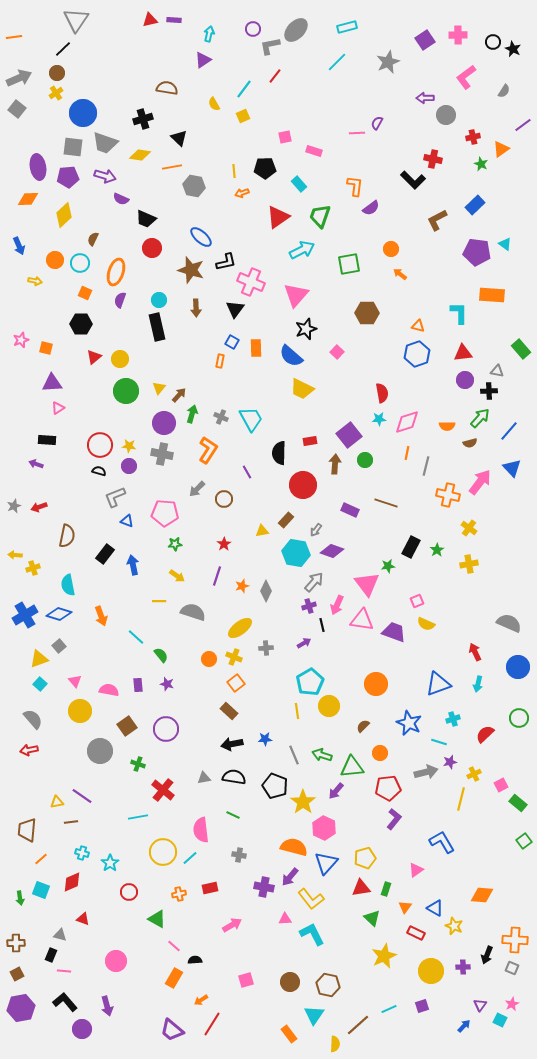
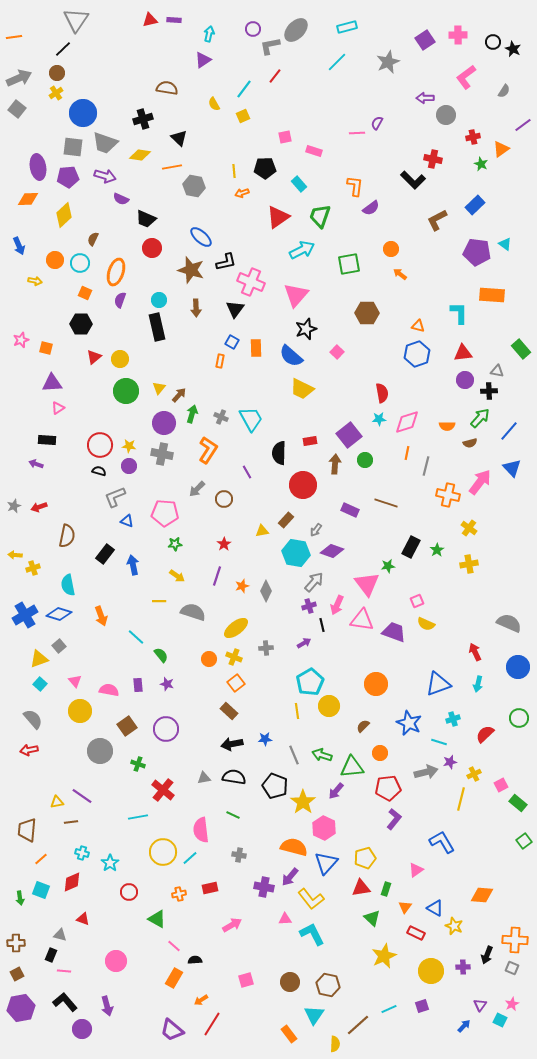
yellow ellipse at (240, 628): moved 4 px left
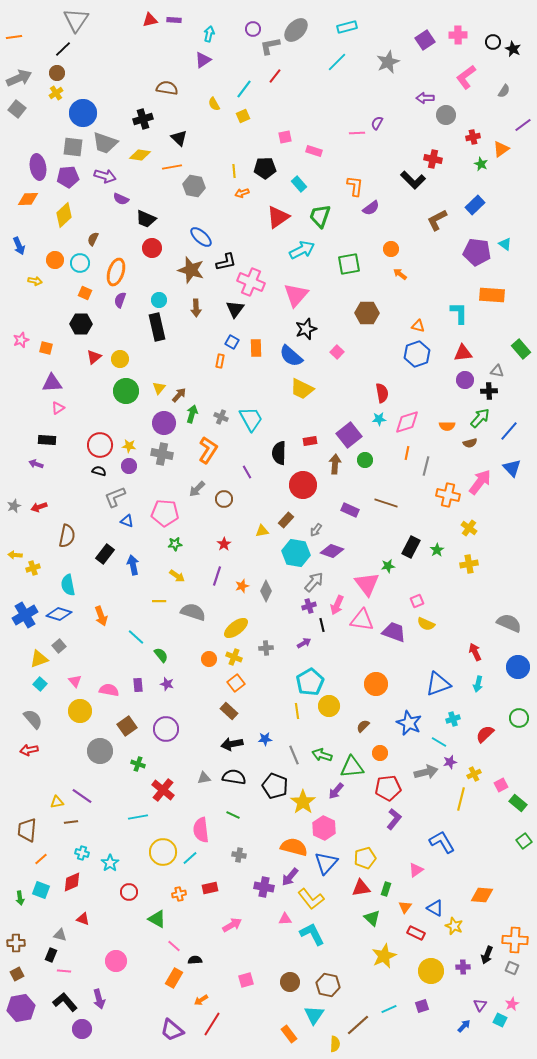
cyan line at (439, 742): rotated 14 degrees clockwise
purple arrow at (107, 1006): moved 8 px left, 7 px up
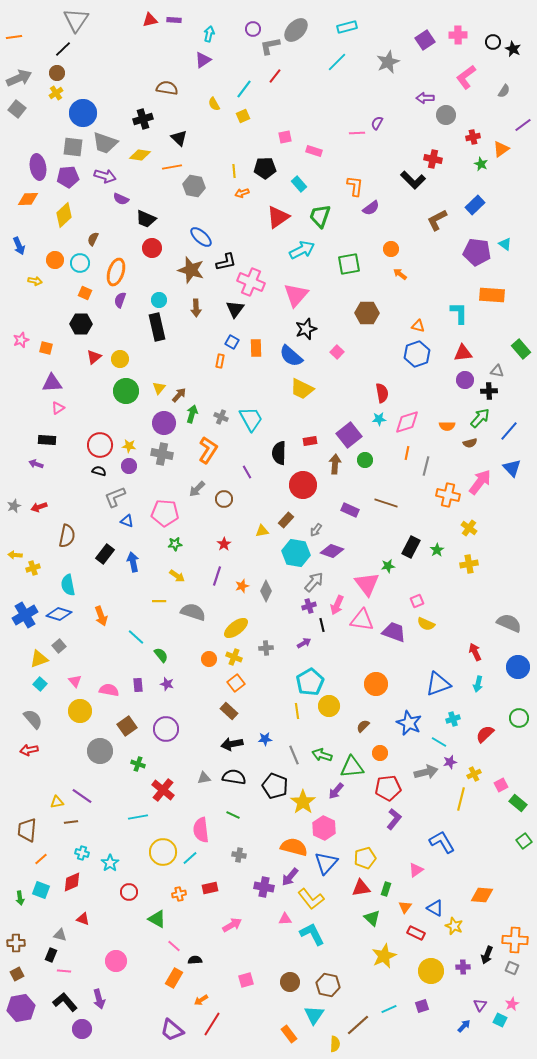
blue arrow at (133, 565): moved 3 px up
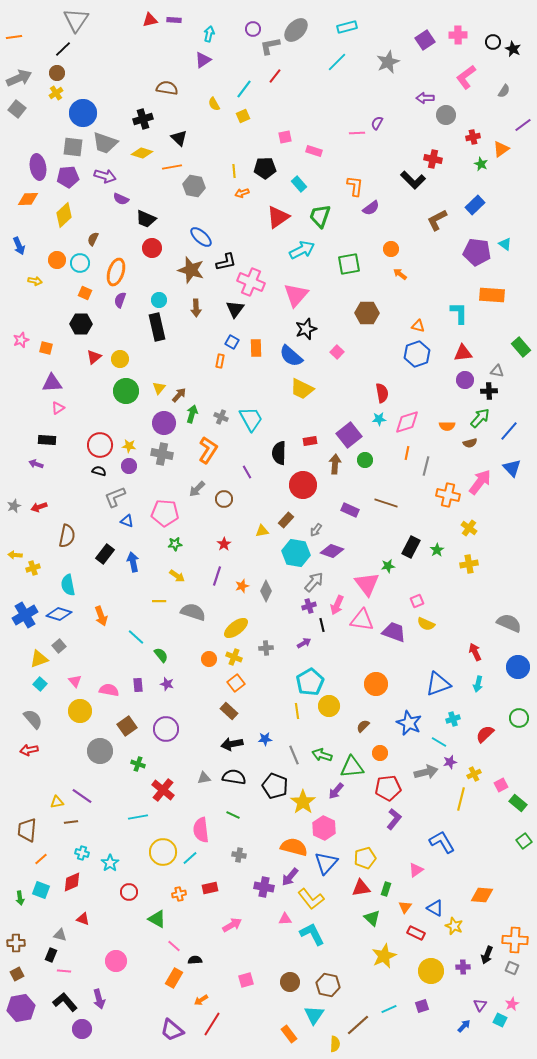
yellow diamond at (140, 155): moved 2 px right, 2 px up; rotated 10 degrees clockwise
orange circle at (55, 260): moved 2 px right
green rectangle at (521, 349): moved 2 px up
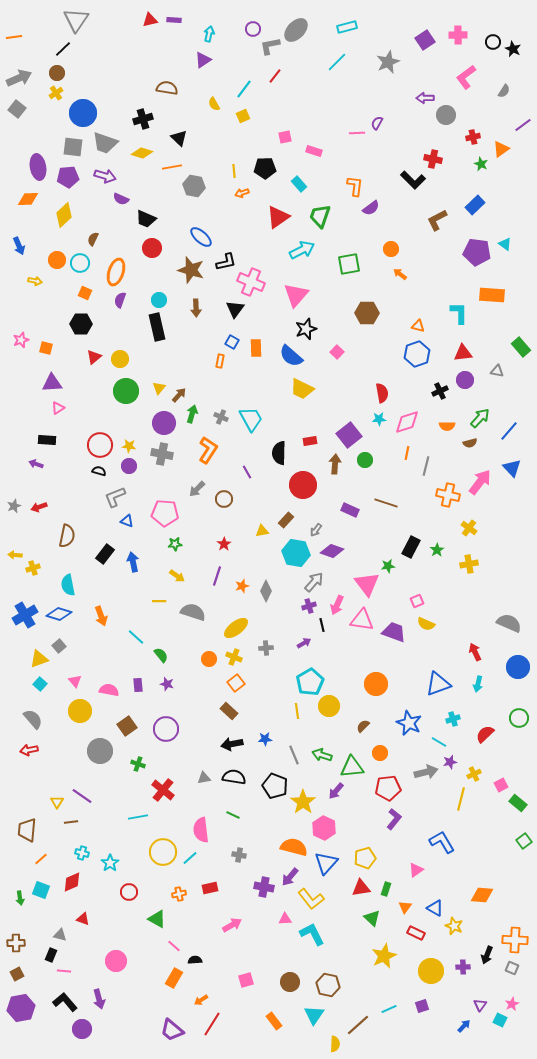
black cross at (489, 391): moved 49 px left; rotated 21 degrees counterclockwise
yellow triangle at (57, 802): rotated 48 degrees counterclockwise
orange rectangle at (289, 1034): moved 15 px left, 13 px up
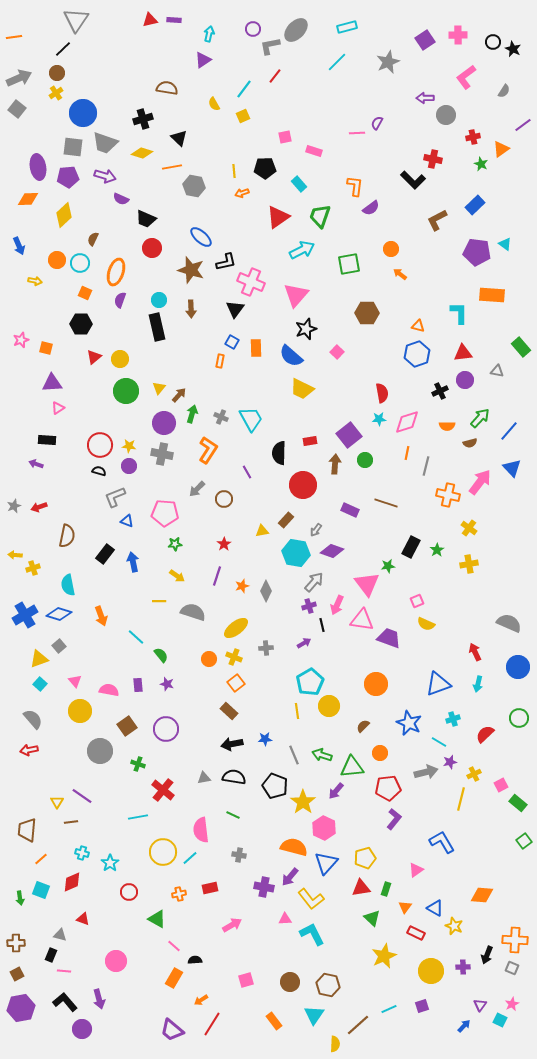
brown arrow at (196, 308): moved 5 px left, 1 px down
purple trapezoid at (394, 632): moved 5 px left, 6 px down
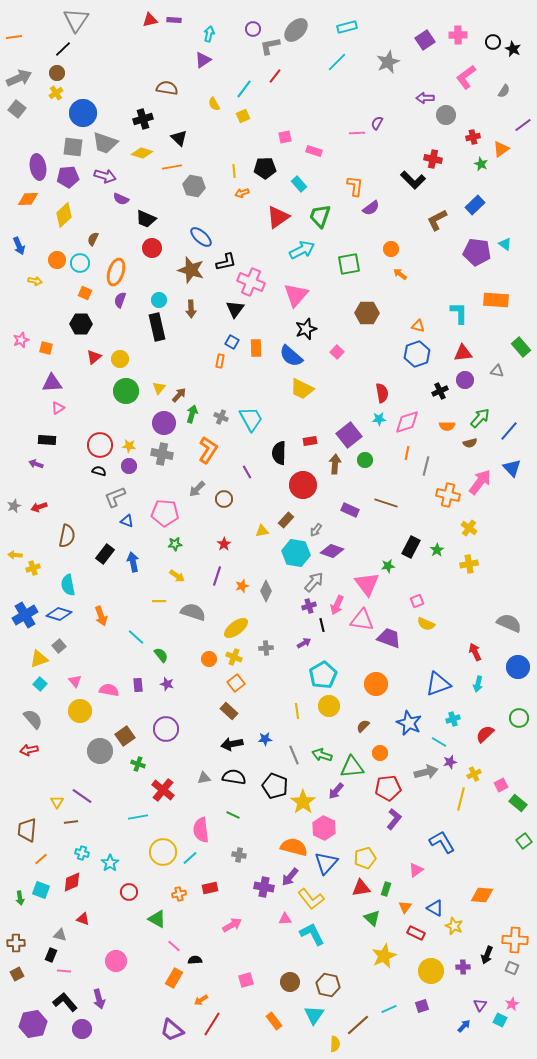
orange rectangle at (492, 295): moved 4 px right, 5 px down
cyan pentagon at (310, 682): moved 13 px right, 7 px up
brown square at (127, 726): moved 2 px left, 10 px down
purple hexagon at (21, 1008): moved 12 px right, 16 px down
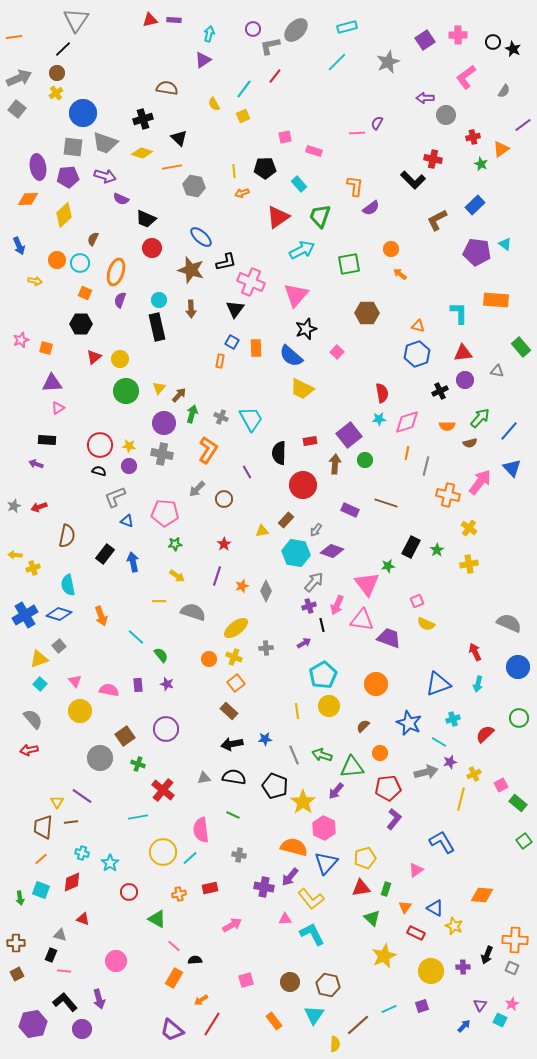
gray circle at (100, 751): moved 7 px down
brown trapezoid at (27, 830): moved 16 px right, 3 px up
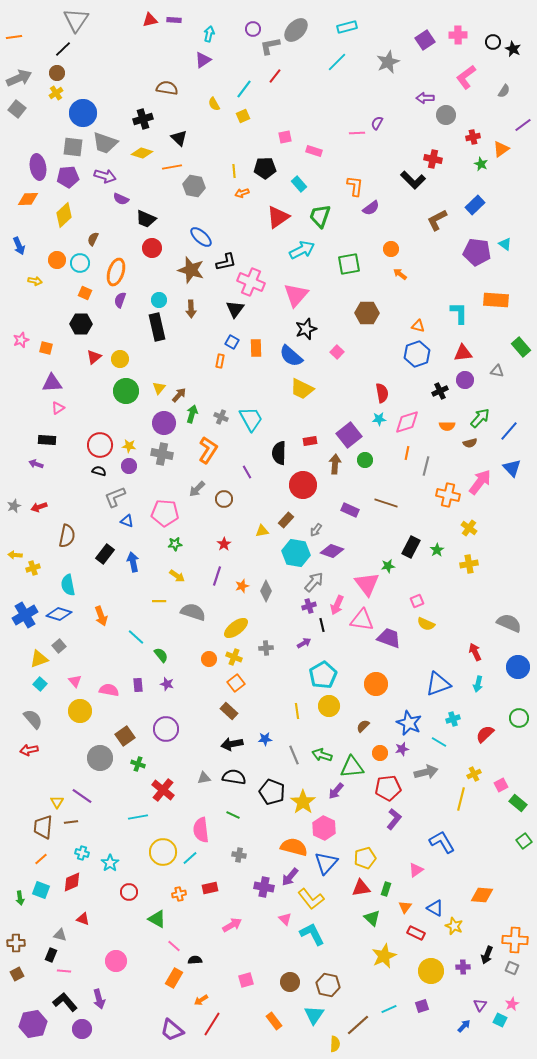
purple star at (450, 762): moved 48 px left, 13 px up
black pentagon at (275, 786): moved 3 px left, 6 px down
pink triangle at (285, 919): rotated 48 degrees clockwise
